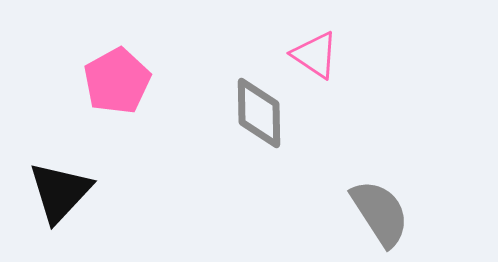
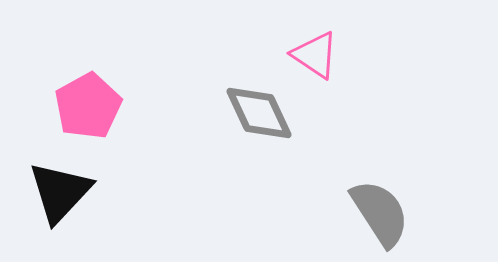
pink pentagon: moved 29 px left, 25 px down
gray diamond: rotated 24 degrees counterclockwise
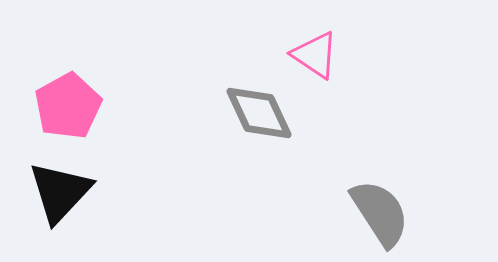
pink pentagon: moved 20 px left
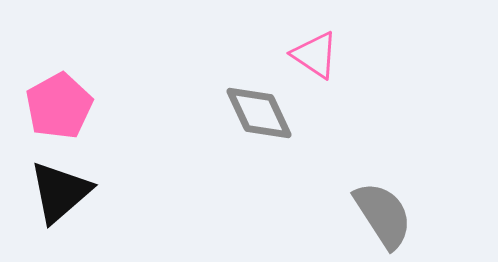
pink pentagon: moved 9 px left
black triangle: rotated 6 degrees clockwise
gray semicircle: moved 3 px right, 2 px down
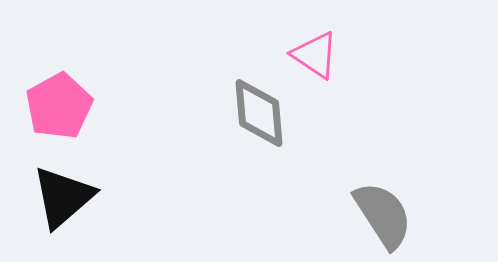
gray diamond: rotated 20 degrees clockwise
black triangle: moved 3 px right, 5 px down
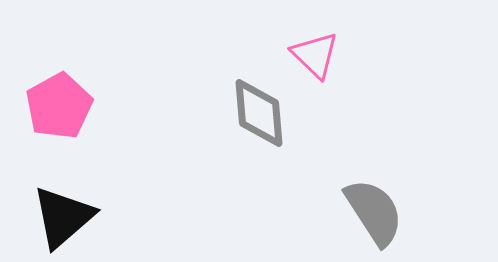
pink triangle: rotated 10 degrees clockwise
black triangle: moved 20 px down
gray semicircle: moved 9 px left, 3 px up
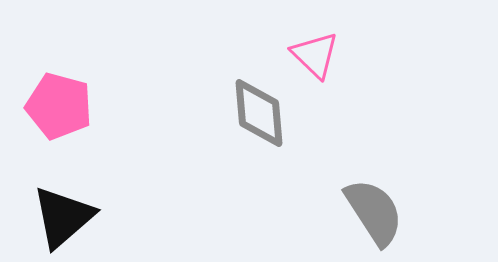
pink pentagon: rotated 28 degrees counterclockwise
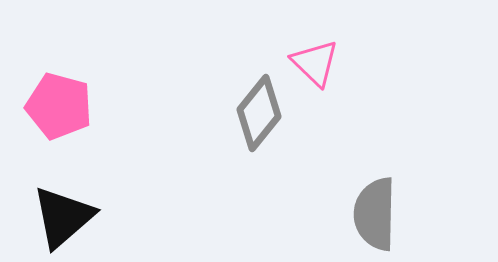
pink triangle: moved 8 px down
gray diamond: rotated 44 degrees clockwise
gray semicircle: moved 1 px right, 2 px down; rotated 146 degrees counterclockwise
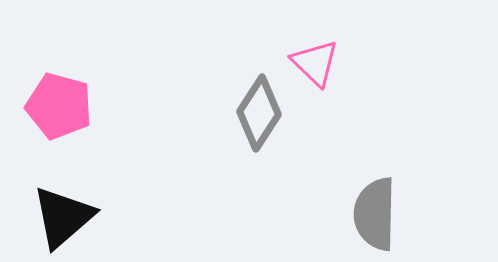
gray diamond: rotated 6 degrees counterclockwise
